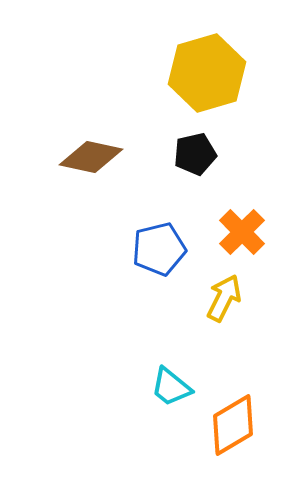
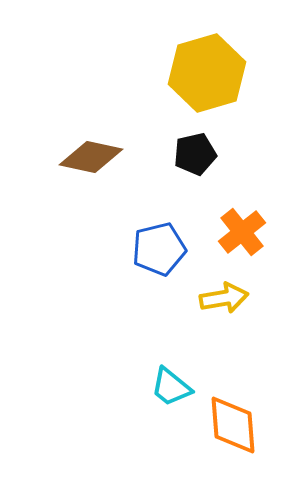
orange cross: rotated 6 degrees clockwise
yellow arrow: rotated 54 degrees clockwise
orange diamond: rotated 64 degrees counterclockwise
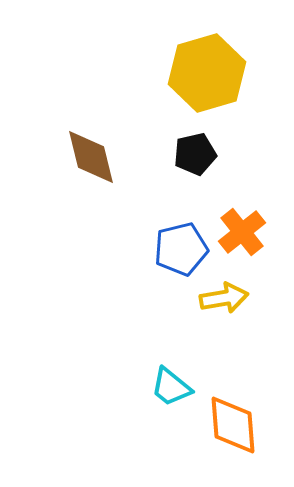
brown diamond: rotated 64 degrees clockwise
blue pentagon: moved 22 px right
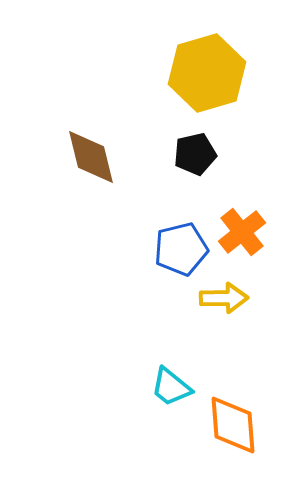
yellow arrow: rotated 9 degrees clockwise
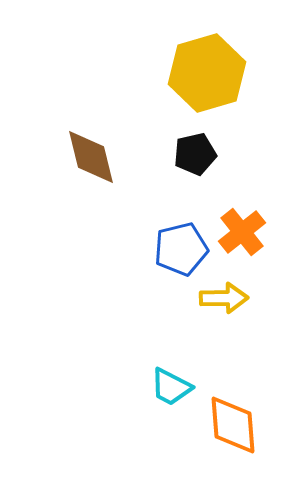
cyan trapezoid: rotated 12 degrees counterclockwise
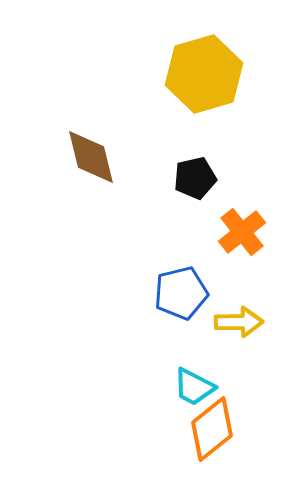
yellow hexagon: moved 3 px left, 1 px down
black pentagon: moved 24 px down
blue pentagon: moved 44 px down
yellow arrow: moved 15 px right, 24 px down
cyan trapezoid: moved 23 px right
orange diamond: moved 21 px left, 4 px down; rotated 56 degrees clockwise
